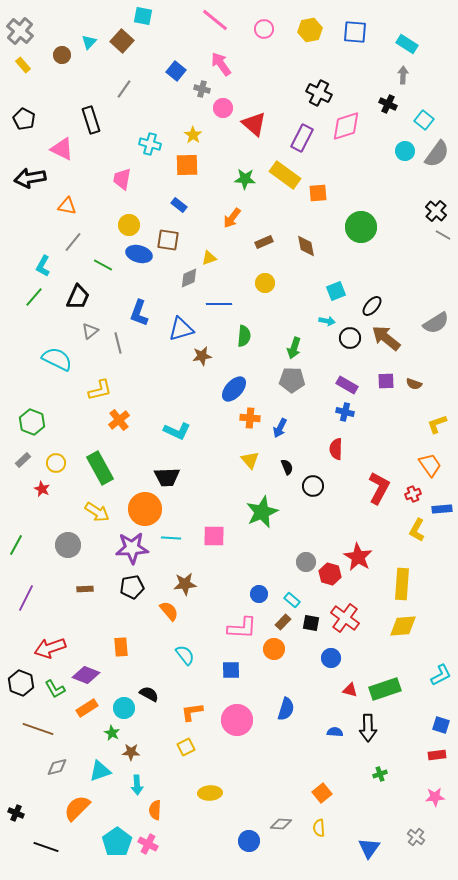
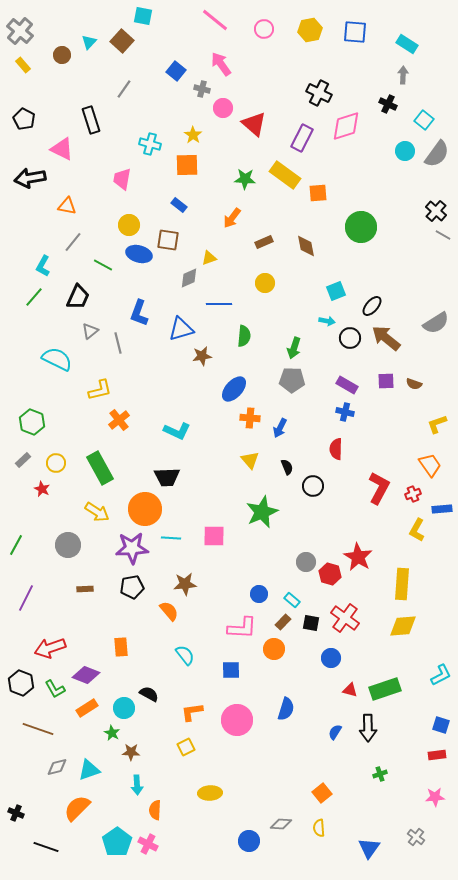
blue semicircle at (335, 732): rotated 63 degrees counterclockwise
cyan triangle at (100, 771): moved 11 px left, 1 px up
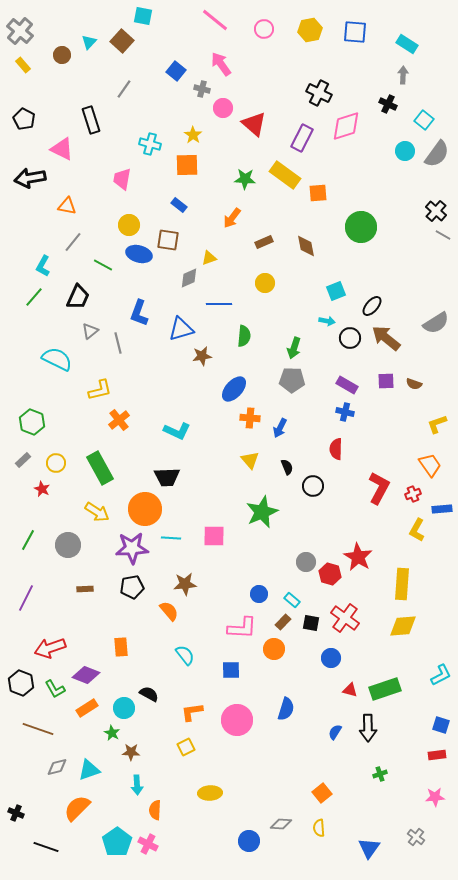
green line at (16, 545): moved 12 px right, 5 px up
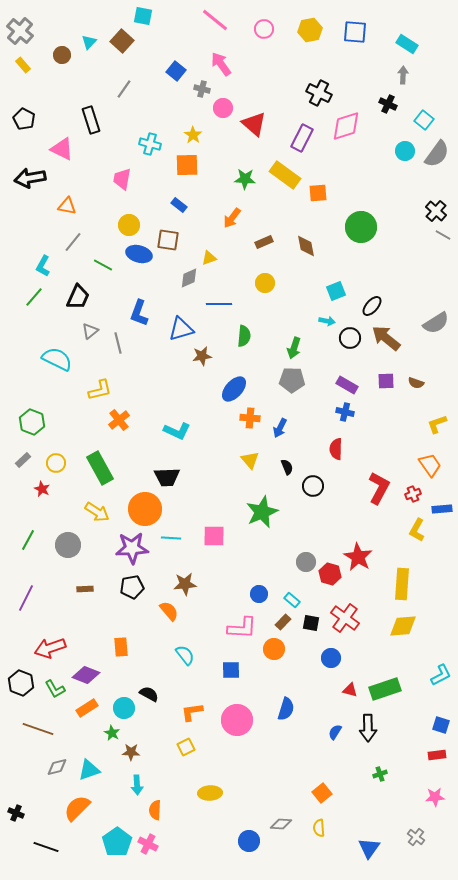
brown semicircle at (414, 384): moved 2 px right, 1 px up
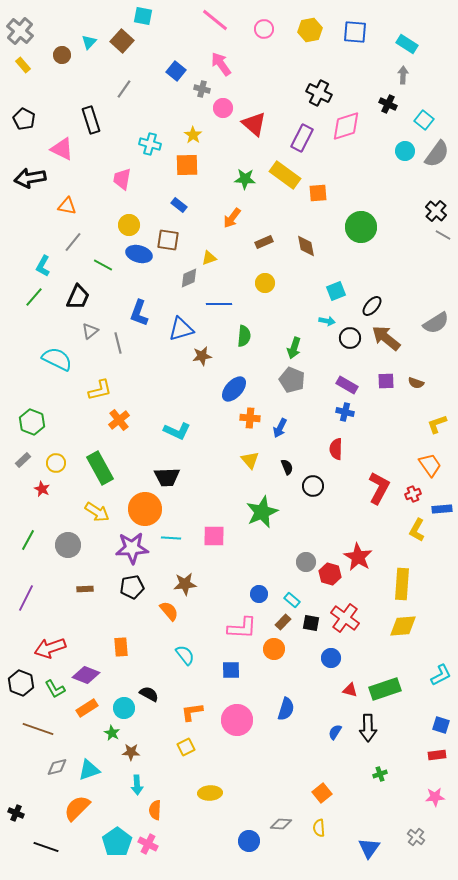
gray pentagon at (292, 380): rotated 20 degrees clockwise
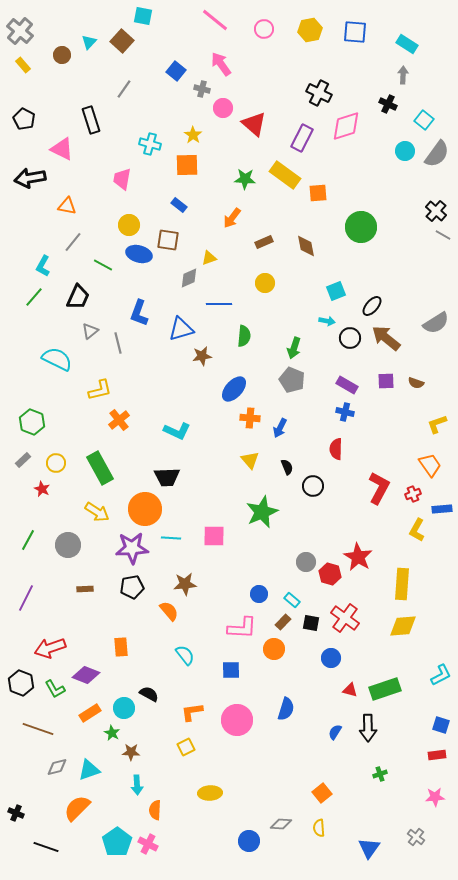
orange rectangle at (87, 708): moved 3 px right, 5 px down
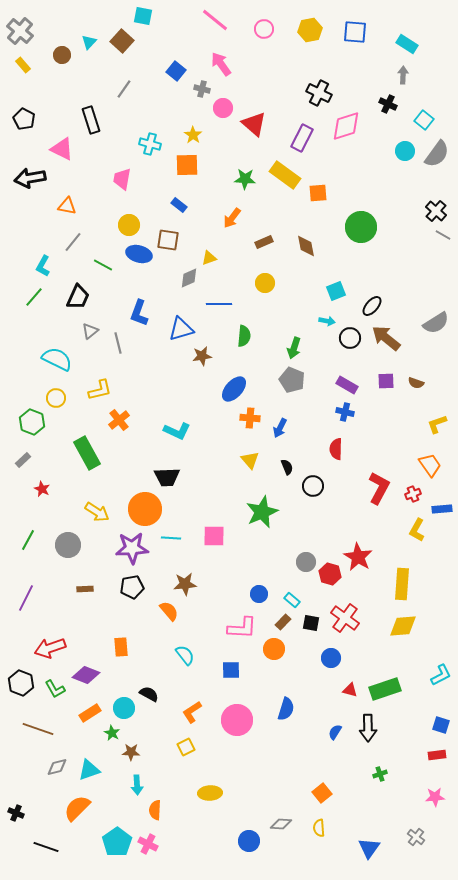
yellow circle at (56, 463): moved 65 px up
green rectangle at (100, 468): moved 13 px left, 15 px up
orange L-shape at (192, 712): rotated 25 degrees counterclockwise
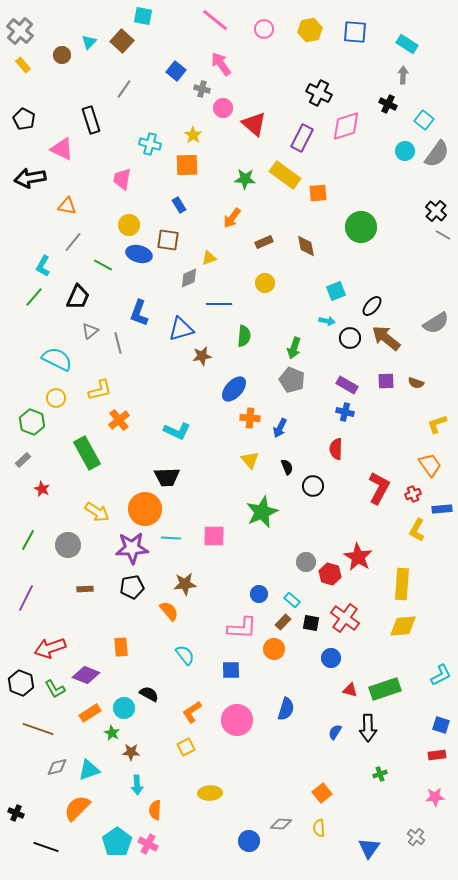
blue rectangle at (179, 205): rotated 21 degrees clockwise
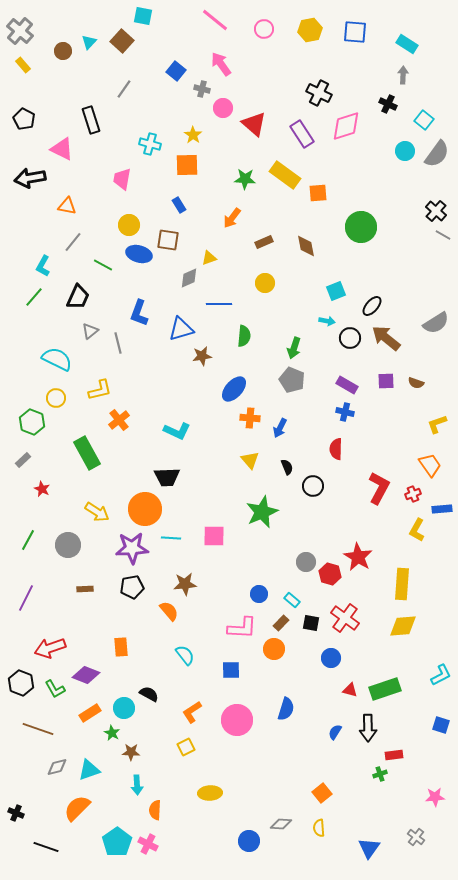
brown circle at (62, 55): moved 1 px right, 4 px up
purple rectangle at (302, 138): moved 4 px up; rotated 60 degrees counterclockwise
brown rectangle at (283, 622): moved 2 px left, 1 px down
red rectangle at (437, 755): moved 43 px left
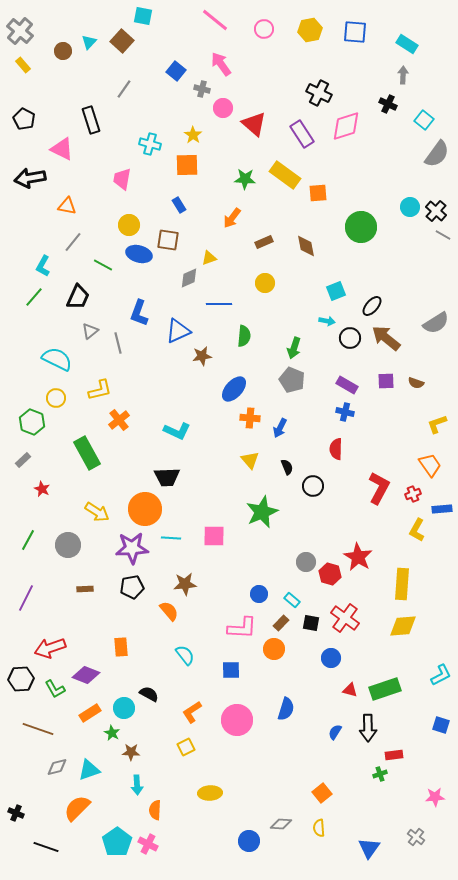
cyan circle at (405, 151): moved 5 px right, 56 px down
blue triangle at (181, 329): moved 3 px left, 2 px down; rotated 8 degrees counterclockwise
black hexagon at (21, 683): moved 4 px up; rotated 25 degrees counterclockwise
